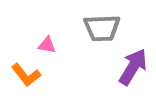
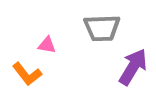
orange L-shape: moved 1 px right, 1 px up
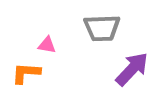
purple arrow: moved 1 px left, 2 px down; rotated 12 degrees clockwise
orange L-shape: moved 1 px left, 1 px up; rotated 132 degrees clockwise
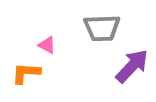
pink triangle: rotated 18 degrees clockwise
purple arrow: moved 3 px up
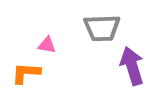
pink triangle: rotated 18 degrees counterclockwise
purple arrow: rotated 60 degrees counterclockwise
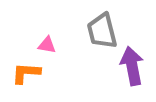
gray trapezoid: moved 3 px down; rotated 78 degrees clockwise
purple arrow: rotated 6 degrees clockwise
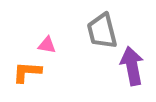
orange L-shape: moved 1 px right, 1 px up
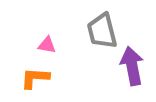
orange L-shape: moved 8 px right, 6 px down
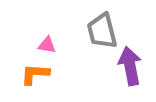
purple arrow: moved 2 px left
orange L-shape: moved 4 px up
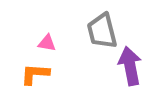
pink triangle: moved 2 px up
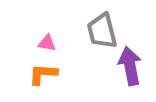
orange L-shape: moved 8 px right
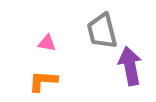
orange L-shape: moved 7 px down
